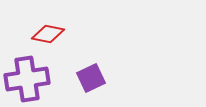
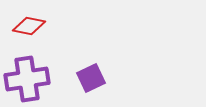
red diamond: moved 19 px left, 8 px up
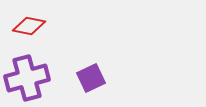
purple cross: moved 1 px up; rotated 6 degrees counterclockwise
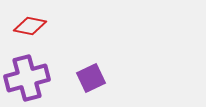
red diamond: moved 1 px right
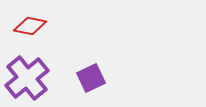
purple cross: rotated 24 degrees counterclockwise
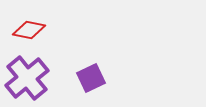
red diamond: moved 1 px left, 4 px down
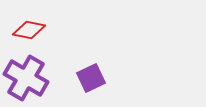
purple cross: moved 1 px left; rotated 21 degrees counterclockwise
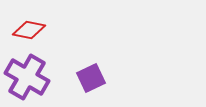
purple cross: moved 1 px right, 1 px up
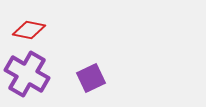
purple cross: moved 3 px up
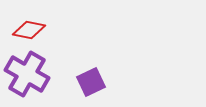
purple square: moved 4 px down
